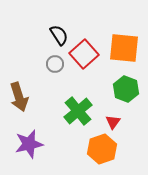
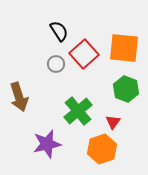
black semicircle: moved 4 px up
gray circle: moved 1 px right
purple star: moved 18 px right
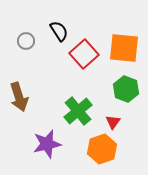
gray circle: moved 30 px left, 23 px up
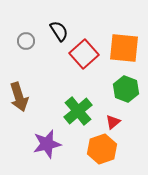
red triangle: rotated 14 degrees clockwise
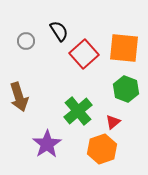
purple star: rotated 20 degrees counterclockwise
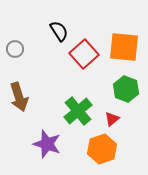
gray circle: moved 11 px left, 8 px down
orange square: moved 1 px up
red triangle: moved 1 px left, 3 px up
purple star: rotated 20 degrees counterclockwise
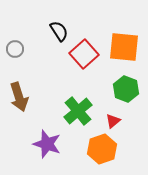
red triangle: moved 1 px right, 2 px down
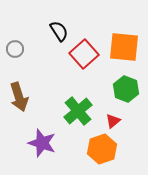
purple star: moved 5 px left, 1 px up
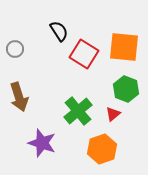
red square: rotated 16 degrees counterclockwise
red triangle: moved 7 px up
